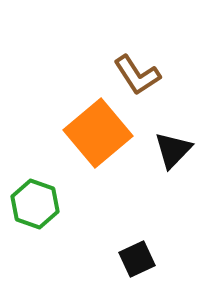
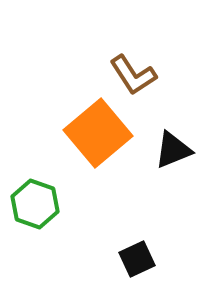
brown L-shape: moved 4 px left
black triangle: rotated 24 degrees clockwise
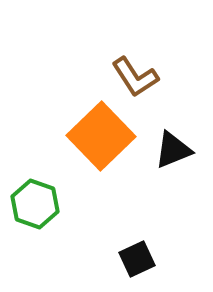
brown L-shape: moved 2 px right, 2 px down
orange square: moved 3 px right, 3 px down; rotated 4 degrees counterclockwise
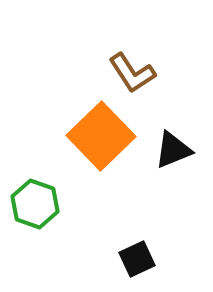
brown L-shape: moved 3 px left, 4 px up
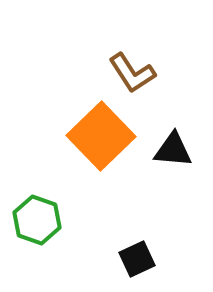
black triangle: rotated 27 degrees clockwise
green hexagon: moved 2 px right, 16 px down
